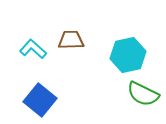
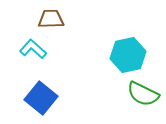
brown trapezoid: moved 20 px left, 21 px up
blue square: moved 1 px right, 2 px up
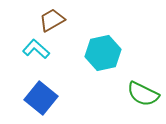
brown trapezoid: moved 1 px right, 1 px down; rotated 28 degrees counterclockwise
cyan L-shape: moved 3 px right
cyan hexagon: moved 25 px left, 2 px up
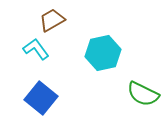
cyan L-shape: rotated 12 degrees clockwise
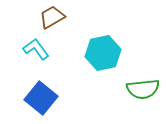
brown trapezoid: moved 3 px up
green semicircle: moved 5 px up; rotated 32 degrees counterclockwise
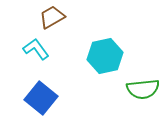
cyan hexagon: moved 2 px right, 3 px down
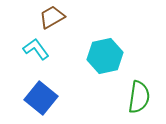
green semicircle: moved 4 px left, 8 px down; rotated 76 degrees counterclockwise
